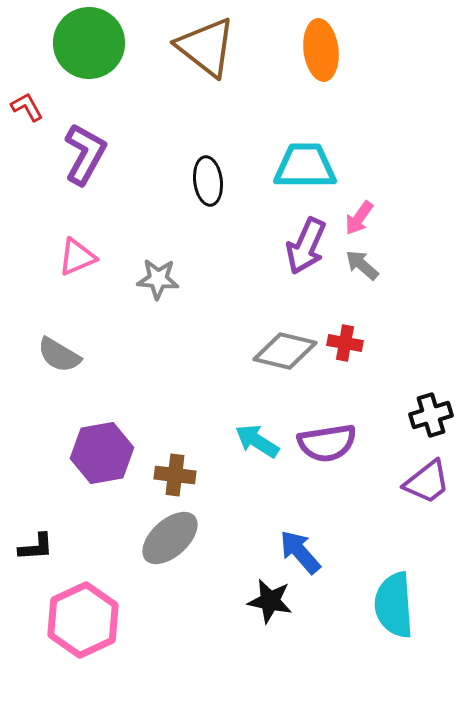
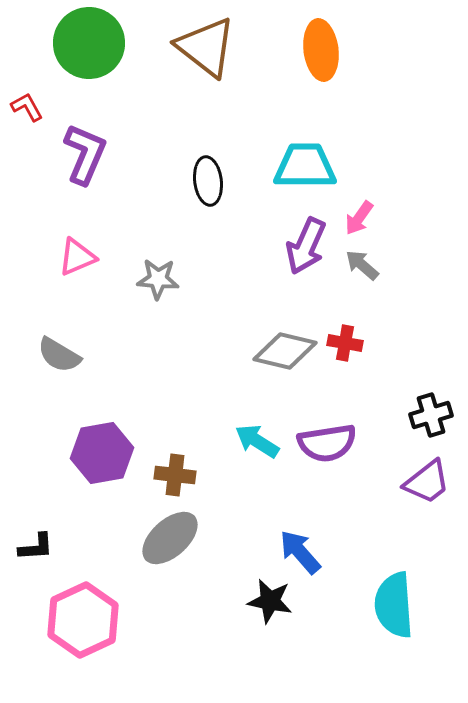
purple L-shape: rotated 6 degrees counterclockwise
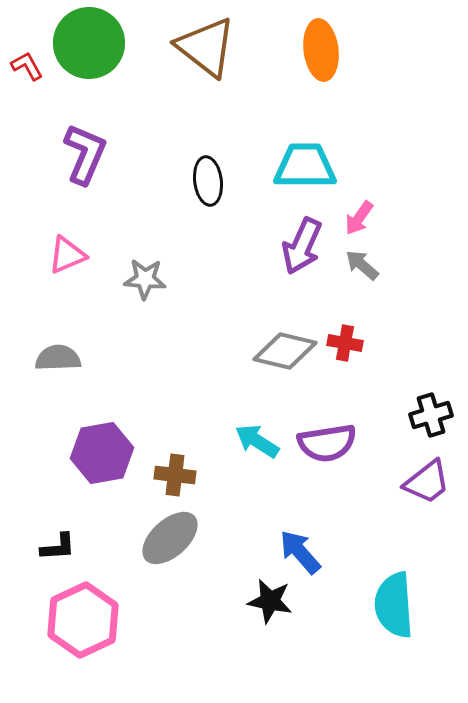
red L-shape: moved 41 px up
purple arrow: moved 4 px left
pink triangle: moved 10 px left, 2 px up
gray star: moved 13 px left
gray semicircle: moved 1 px left, 3 px down; rotated 147 degrees clockwise
black L-shape: moved 22 px right
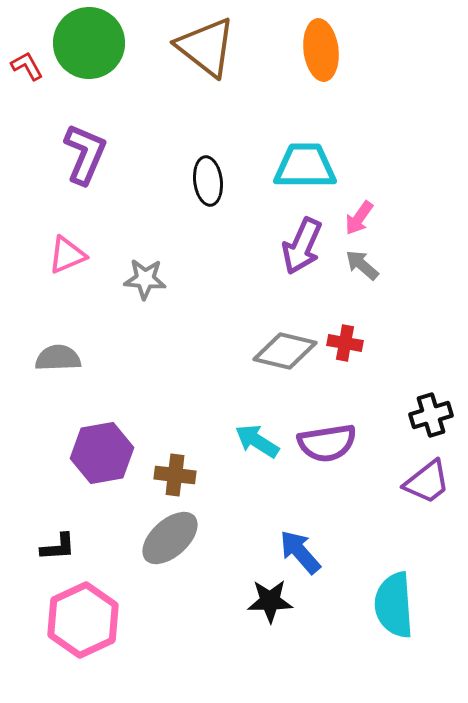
black star: rotated 12 degrees counterclockwise
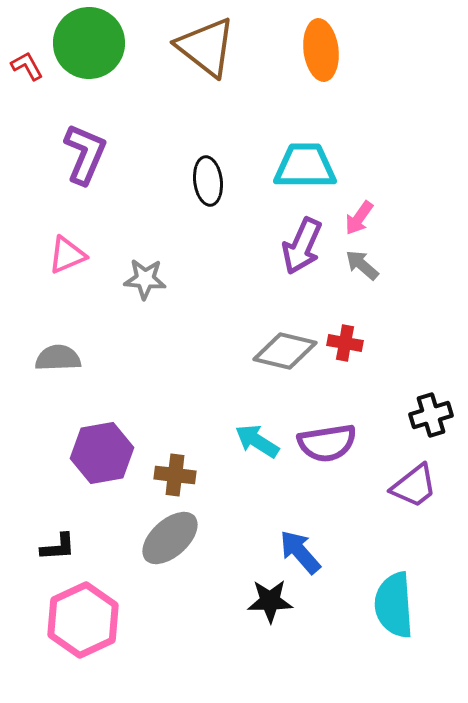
purple trapezoid: moved 13 px left, 4 px down
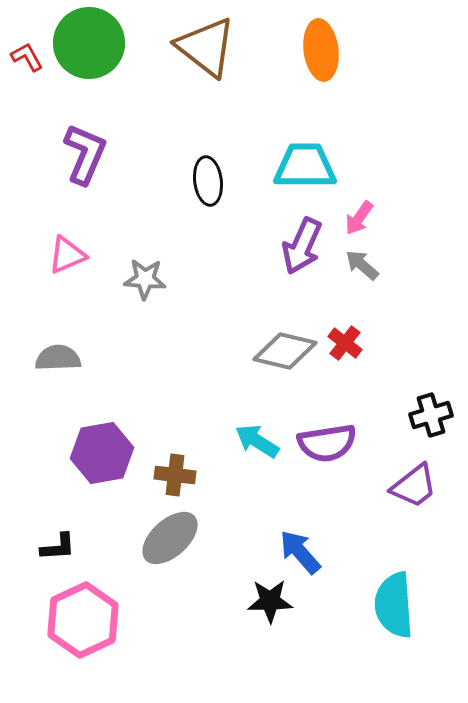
red L-shape: moved 9 px up
red cross: rotated 28 degrees clockwise
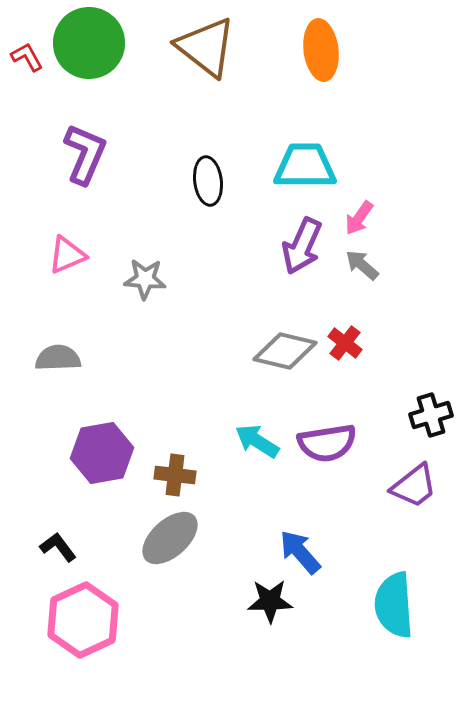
black L-shape: rotated 123 degrees counterclockwise
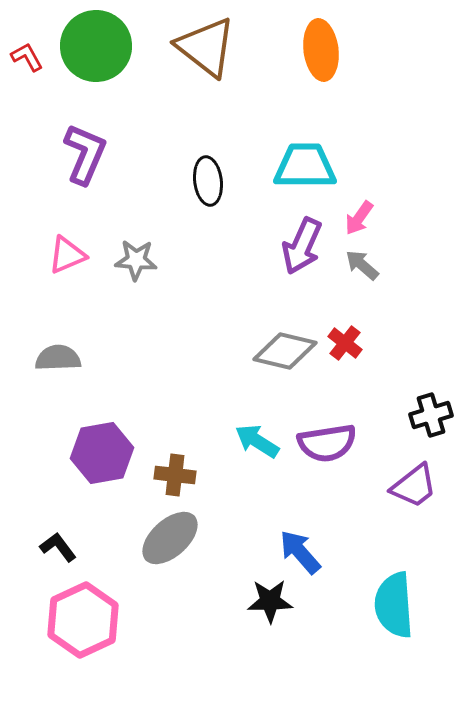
green circle: moved 7 px right, 3 px down
gray star: moved 9 px left, 19 px up
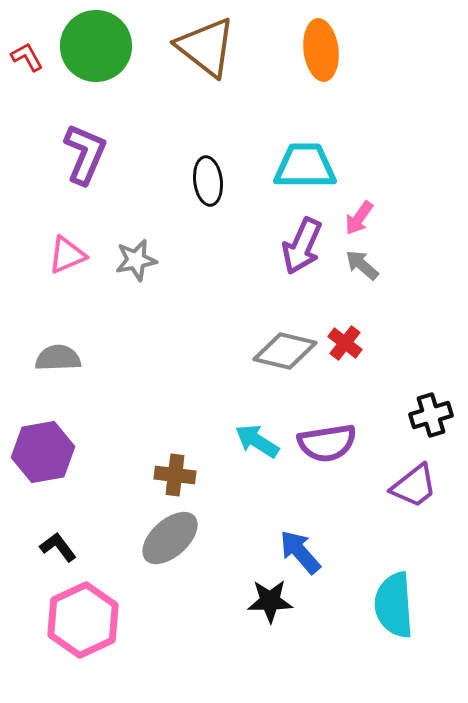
gray star: rotated 15 degrees counterclockwise
purple hexagon: moved 59 px left, 1 px up
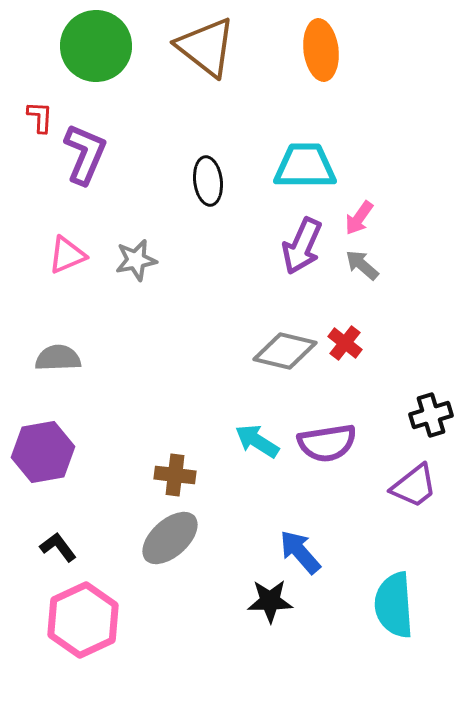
red L-shape: moved 13 px right, 60 px down; rotated 32 degrees clockwise
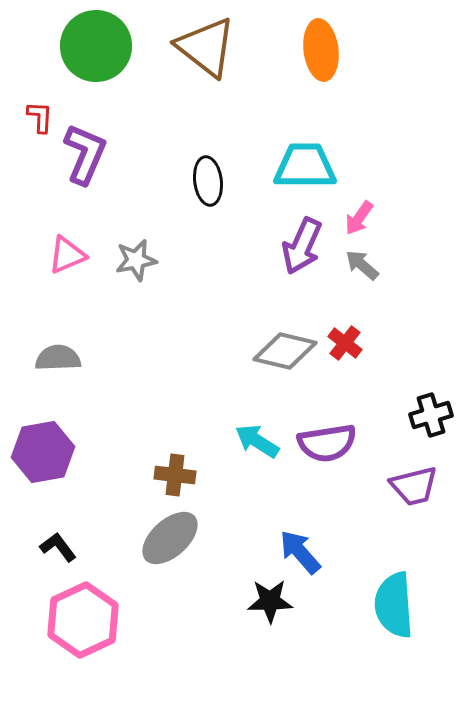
purple trapezoid: rotated 24 degrees clockwise
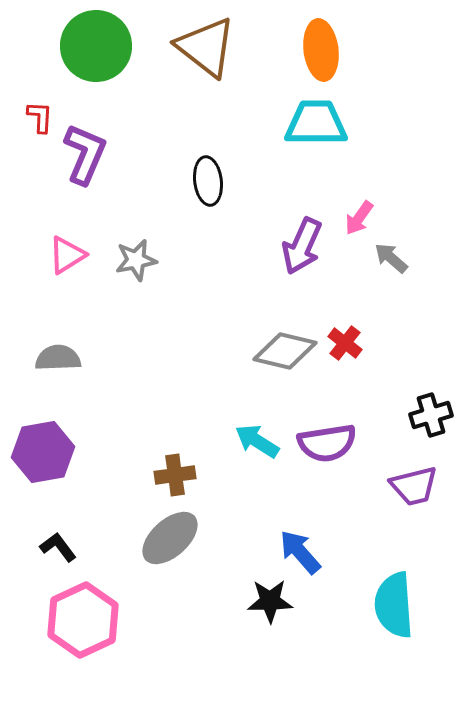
cyan trapezoid: moved 11 px right, 43 px up
pink triangle: rotated 9 degrees counterclockwise
gray arrow: moved 29 px right, 7 px up
brown cross: rotated 15 degrees counterclockwise
